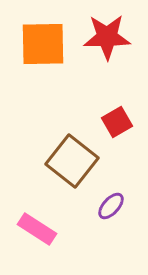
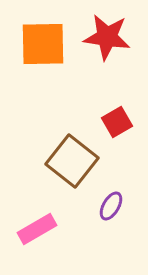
red star: rotated 9 degrees clockwise
purple ellipse: rotated 12 degrees counterclockwise
pink rectangle: rotated 63 degrees counterclockwise
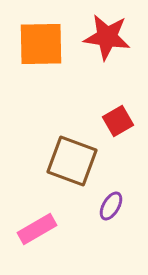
orange square: moved 2 px left
red square: moved 1 px right, 1 px up
brown square: rotated 18 degrees counterclockwise
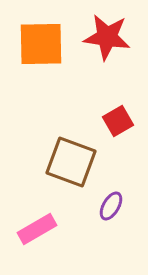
brown square: moved 1 px left, 1 px down
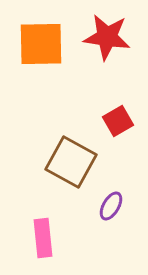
brown square: rotated 9 degrees clockwise
pink rectangle: moved 6 px right, 9 px down; rotated 66 degrees counterclockwise
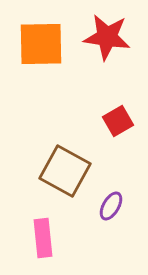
brown square: moved 6 px left, 9 px down
